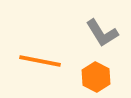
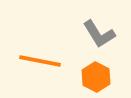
gray L-shape: moved 3 px left, 1 px down
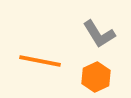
orange hexagon: rotated 8 degrees clockwise
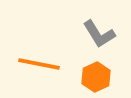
orange line: moved 1 px left, 3 px down
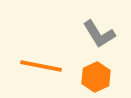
orange line: moved 2 px right, 2 px down
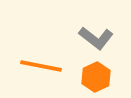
gray L-shape: moved 3 px left, 4 px down; rotated 20 degrees counterclockwise
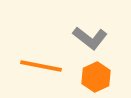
gray L-shape: moved 6 px left
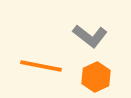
gray L-shape: moved 2 px up
